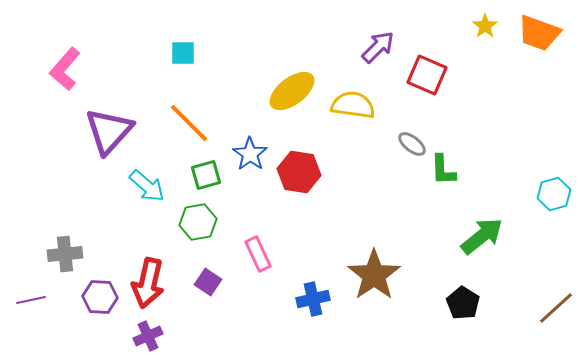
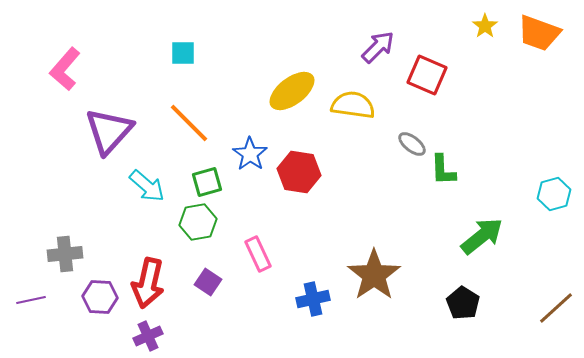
green square: moved 1 px right, 7 px down
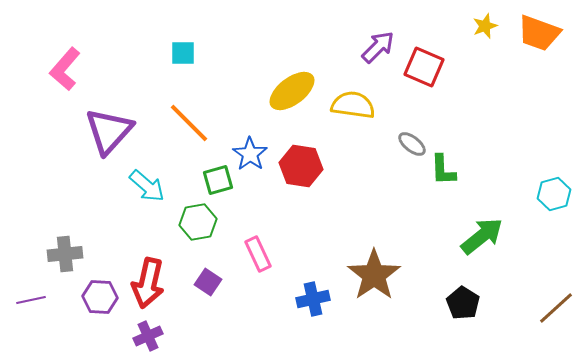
yellow star: rotated 15 degrees clockwise
red square: moved 3 px left, 8 px up
red hexagon: moved 2 px right, 6 px up
green square: moved 11 px right, 2 px up
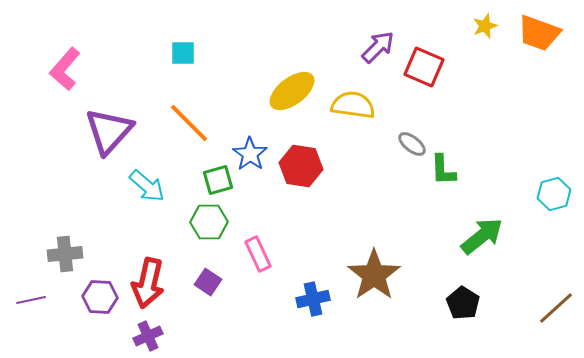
green hexagon: moved 11 px right; rotated 9 degrees clockwise
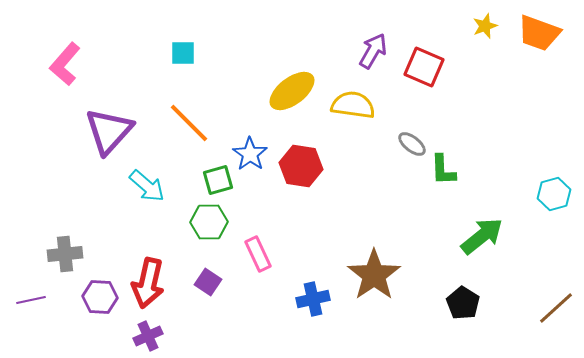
purple arrow: moved 5 px left, 4 px down; rotated 15 degrees counterclockwise
pink L-shape: moved 5 px up
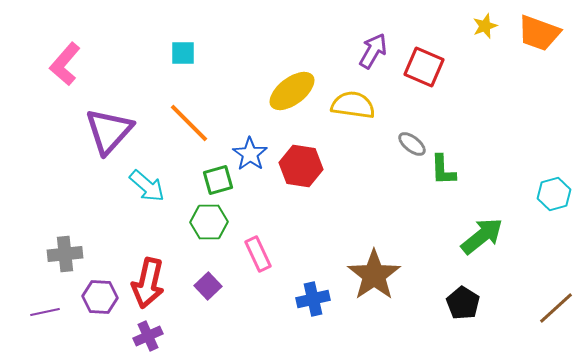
purple square: moved 4 px down; rotated 12 degrees clockwise
purple line: moved 14 px right, 12 px down
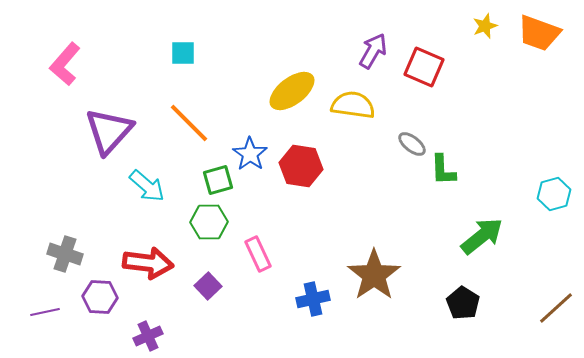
gray cross: rotated 24 degrees clockwise
red arrow: moved 20 px up; rotated 96 degrees counterclockwise
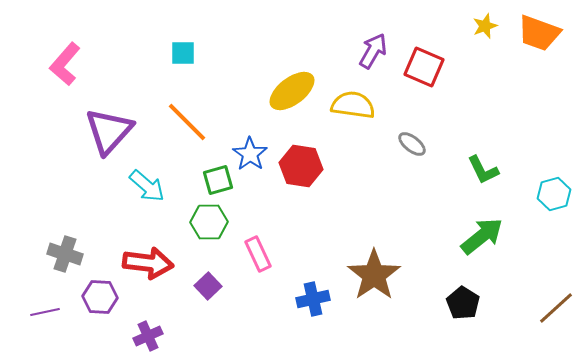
orange line: moved 2 px left, 1 px up
green L-shape: moved 40 px right; rotated 24 degrees counterclockwise
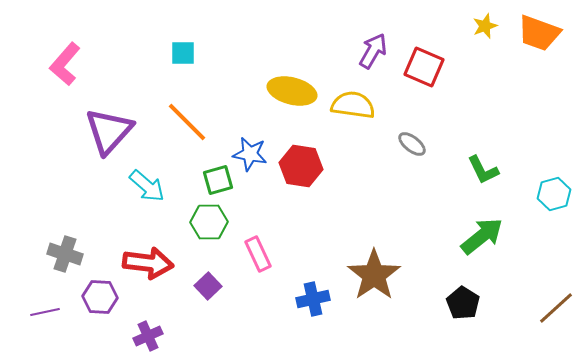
yellow ellipse: rotated 51 degrees clockwise
blue star: rotated 24 degrees counterclockwise
